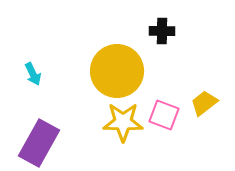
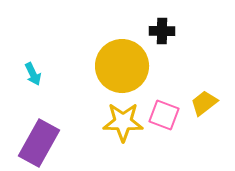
yellow circle: moved 5 px right, 5 px up
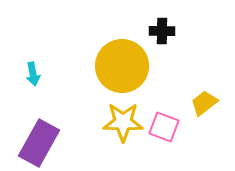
cyan arrow: rotated 15 degrees clockwise
pink square: moved 12 px down
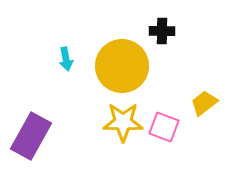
cyan arrow: moved 33 px right, 15 px up
purple rectangle: moved 8 px left, 7 px up
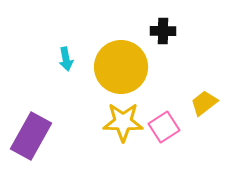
black cross: moved 1 px right
yellow circle: moved 1 px left, 1 px down
pink square: rotated 36 degrees clockwise
